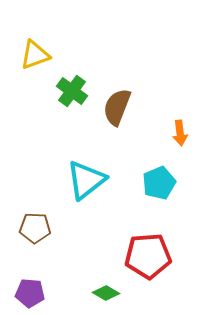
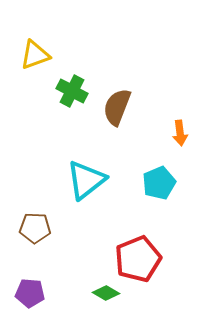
green cross: rotated 8 degrees counterclockwise
red pentagon: moved 10 px left, 3 px down; rotated 18 degrees counterclockwise
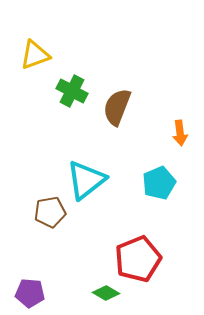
brown pentagon: moved 15 px right, 16 px up; rotated 12 degrees counterclockwise
